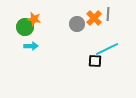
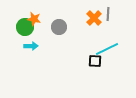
gray circle: moved 18 px left, 3 px down
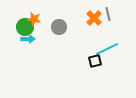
gray line: rotated 16 degrees counterclockwise
cyan arrow: moved 3 px left, 7 px up
black square: rotated 16 degrees counterclockwise
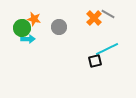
gray line: rotated 48 degrees counterclockwise
green circle: moved 3 px left, 1 px down
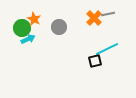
gray line: rotated 40 degrees counterclockwise
orange star: rotated 16 degrees clockwise
cyan arrow: rotated 24 degrees counterclockwise
